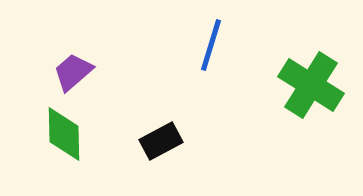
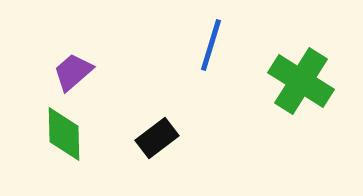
green cross: moved 10 px left, 4 px up
black rectangle: moved 4 px left, 3 px up; rotated 9 degrees counterclockwise
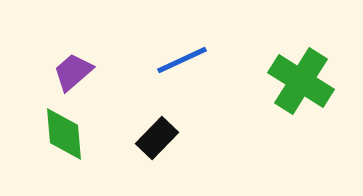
blue line: moved 29 px left, 15 px down; rotated 48 degrees clockwise
green diamond: rotated 4 degrees counterclockwise
black rectangle: rotated 9 degrees counterclockwise
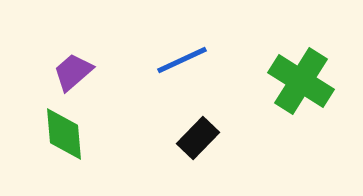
black rectangle: moved 41 px right
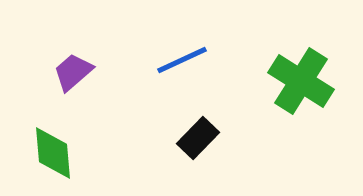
green diamond: moved 11 px left, 19 px down
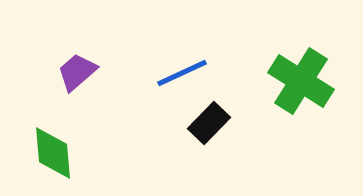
blue line: moved 13 px down
purple trapezoid: moved 4 px right
black rectangle: moved 11 px right, 15 px up
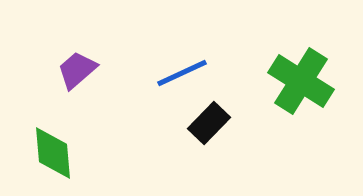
purple trapezoid: moved 2 px up
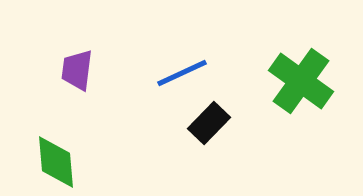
purple trapezoid: rotated 42 degrees counterclockwise
green cross: rotated 4 degrees clockwise
green diamond: moved 3 px right, 9 px down
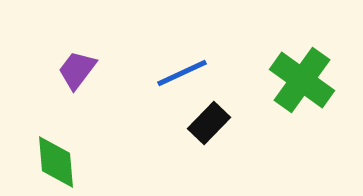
purple trapezoid: rotated 30 degrees clockwise
green cross: moved 1 px right, 1 px up
